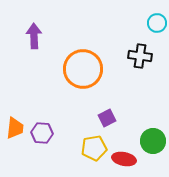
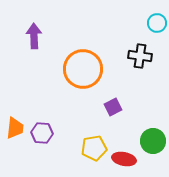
purple square: moved 6 px right, 11 px up
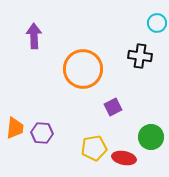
green circle: moved 2 px left, 4 px up
red ellipse: moved 1 px up
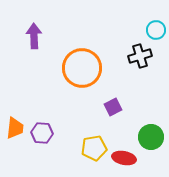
cyan circle: moved 1 px left, 7 px down
black cross: rotated 25 degrees counterclockwise
orange circle: moved 1 px left, 1 px up
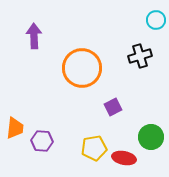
cyan circle: moved 10 px up
purple hexagon: moved 8 px down
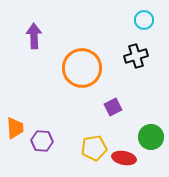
cyan circle: moved 12 px left
black cross: moved 4 px left
orange trapezoid: rotated 10 degrees counterclockwise
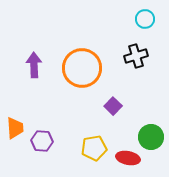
cyan circle: moved 1 px right, 1 px up
purple arrow: moved 29 px down
purple square: moved 1 px up; rotated 18 degrees counterclockwise
red ellipse: moved 4 px right
